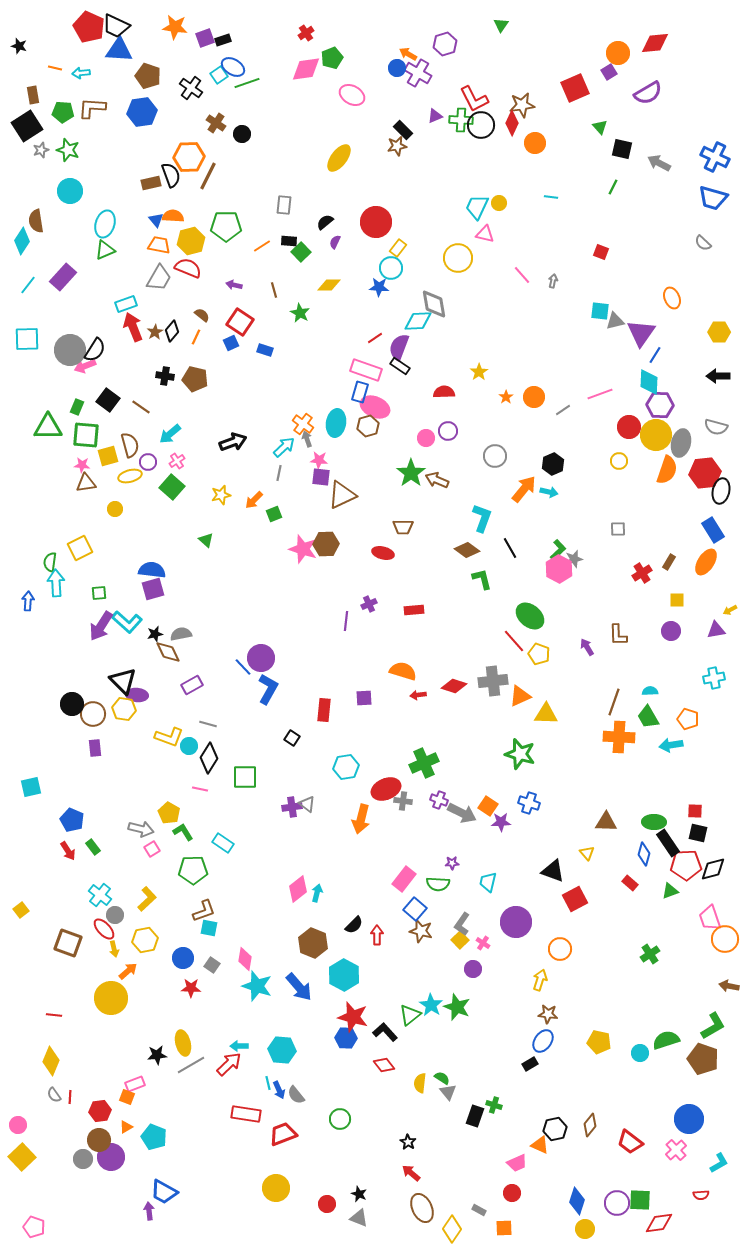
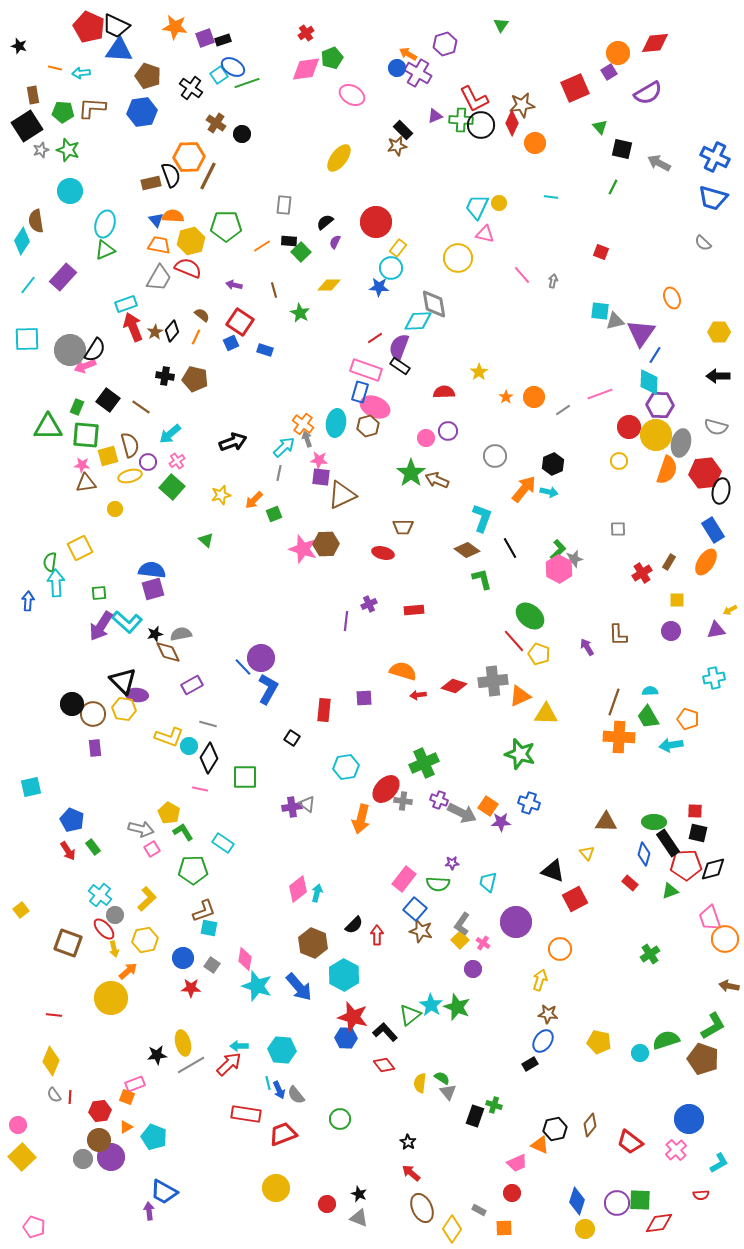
red ellipse at (386, 789): rotated 24 degrees counterclockwise
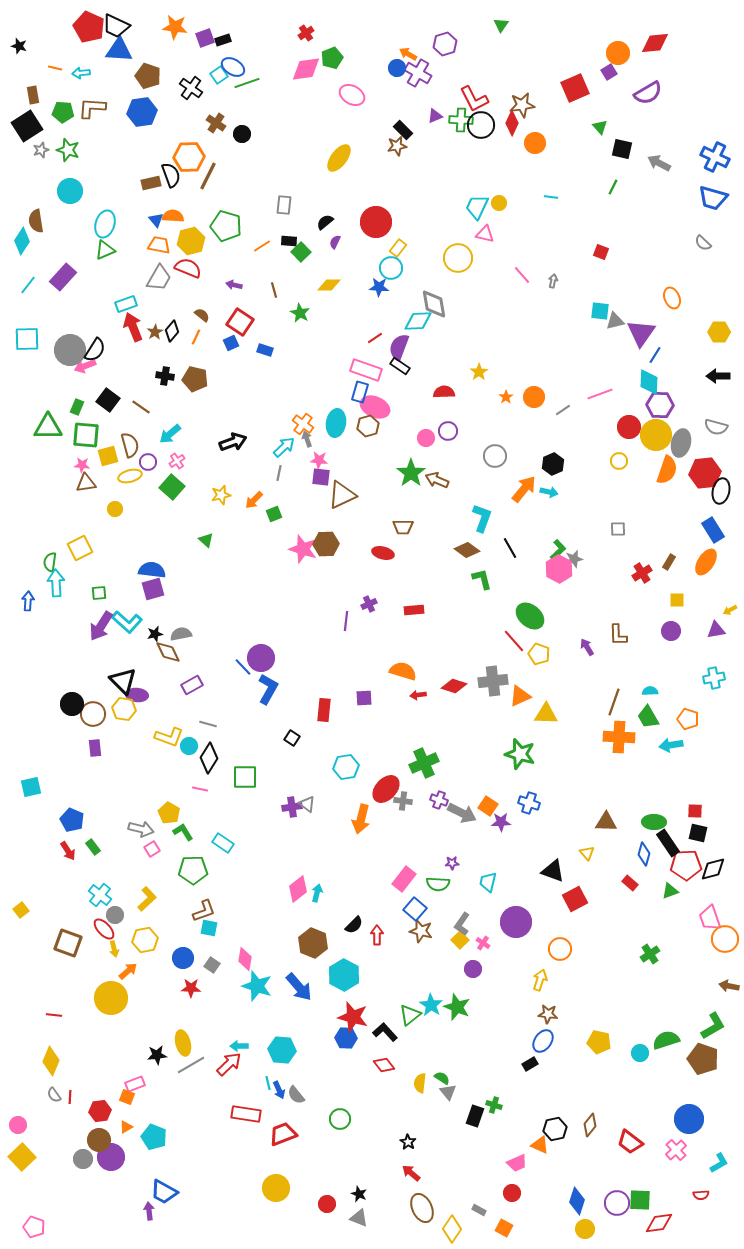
green pentagon at (226, 226): rotated 16 degrees clockwise
orange square at (504, 1228): rotated 30 degrees clockwise
